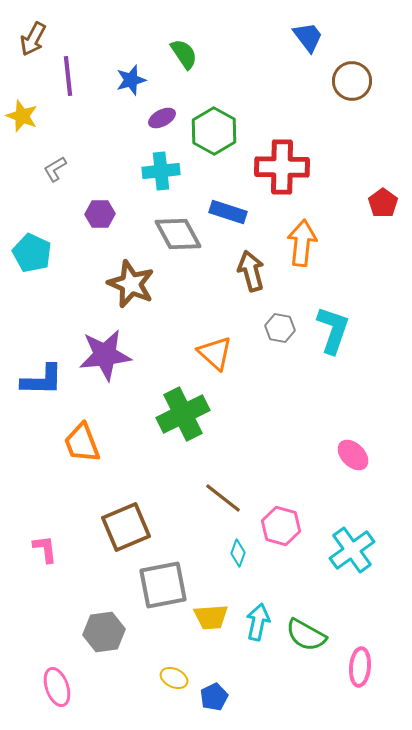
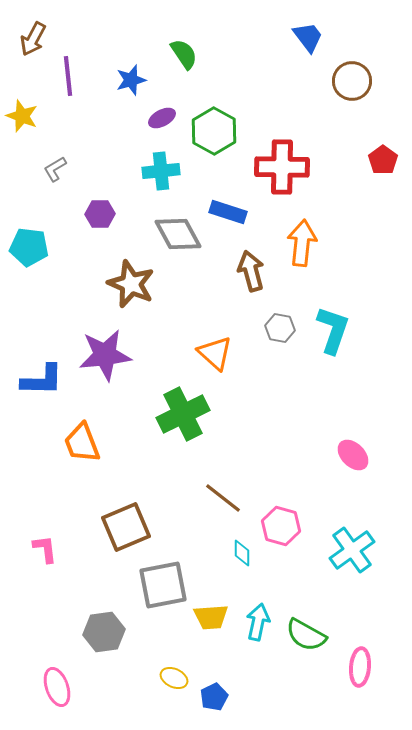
red pentagon at (383, 203): moved 43 px up
cyan pentagon at (32, 253): moved 3 px left, 6 px up; rotated 18 degrees counterclockwise
cyan diamond at (238, 553): moved 4 px right; rotated 20 degrees counterclockwise
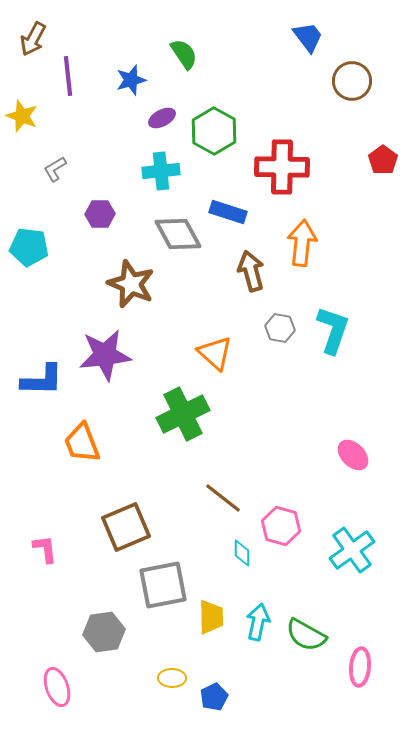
yellow trapezoid at (211, 617): rotated 87 degrees counterclockwise
yellow ellipse at (174, 678): moved 2 px left; rotated 24 degrees counterclockwise
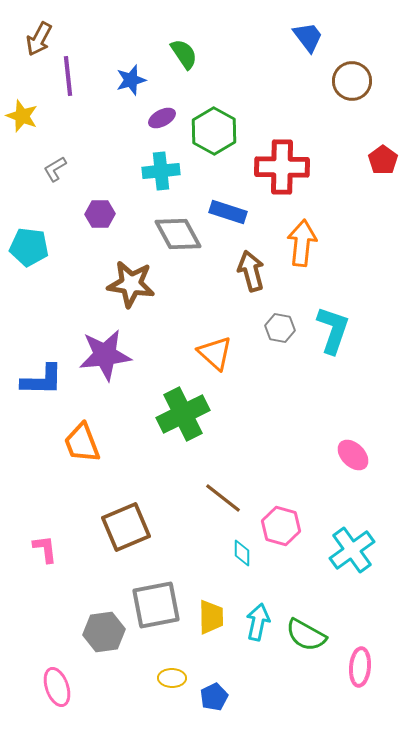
brown arrow at (33, 39): moved 6 px right
brown star at (131, 284): rotated 15 degrees counterclockwise
gray square at (163, 585): moved 7 px left, 20 px down
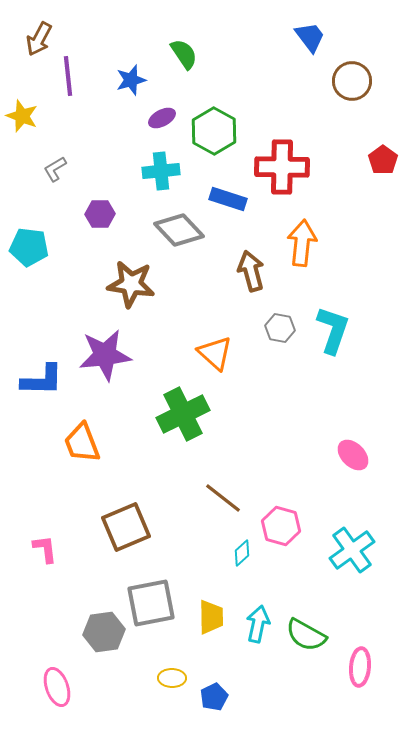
blue trapezoid at (308, 37): moved 2 px right
blue rectangle at (228, 212): moved 13 px up
gray diamond at (178, 234): moved 1 px right, 4 px up; rotated 15 degrees counterclockwise
cyan diamond at (242, 553): rotated 48 degrees clockwise
gray square at (156, 605): moved 5 px left, 2 px up
cyan arrow at (258, 622): moved 2 px down
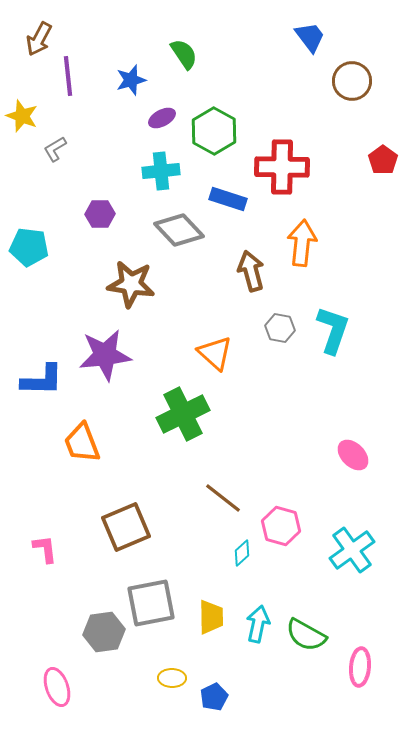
gray L-shape at (55, 169): moved 20 px up
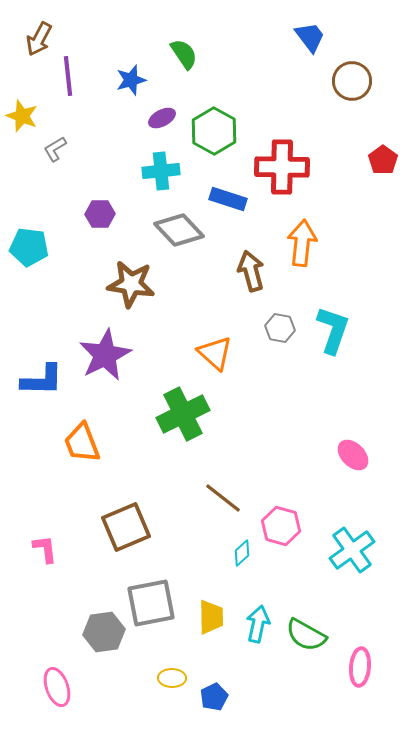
purple star at (105, 355): rotated 20 degrees counterclockwise
